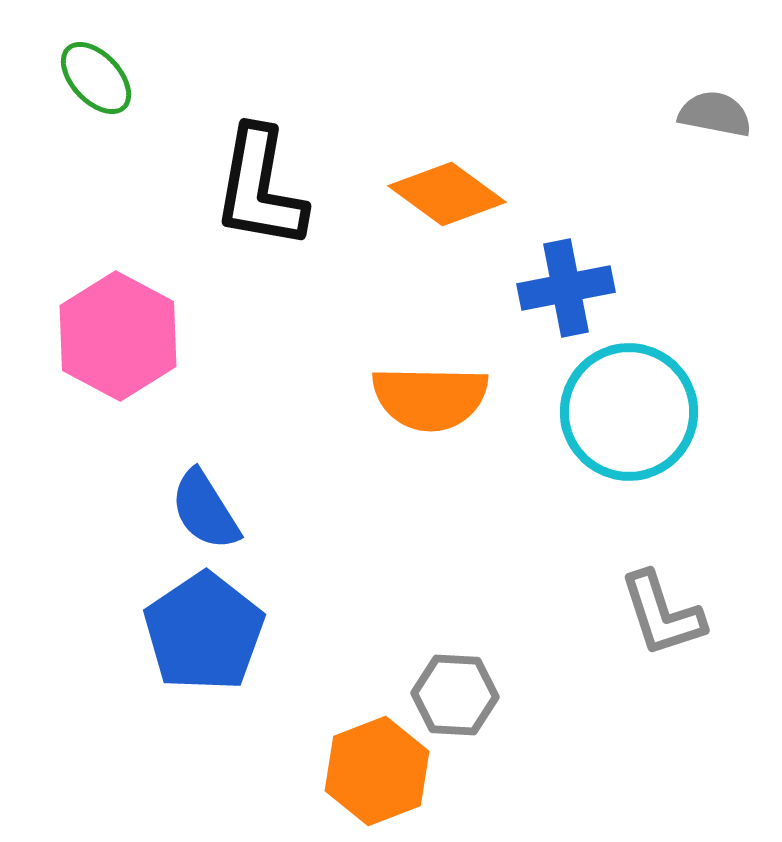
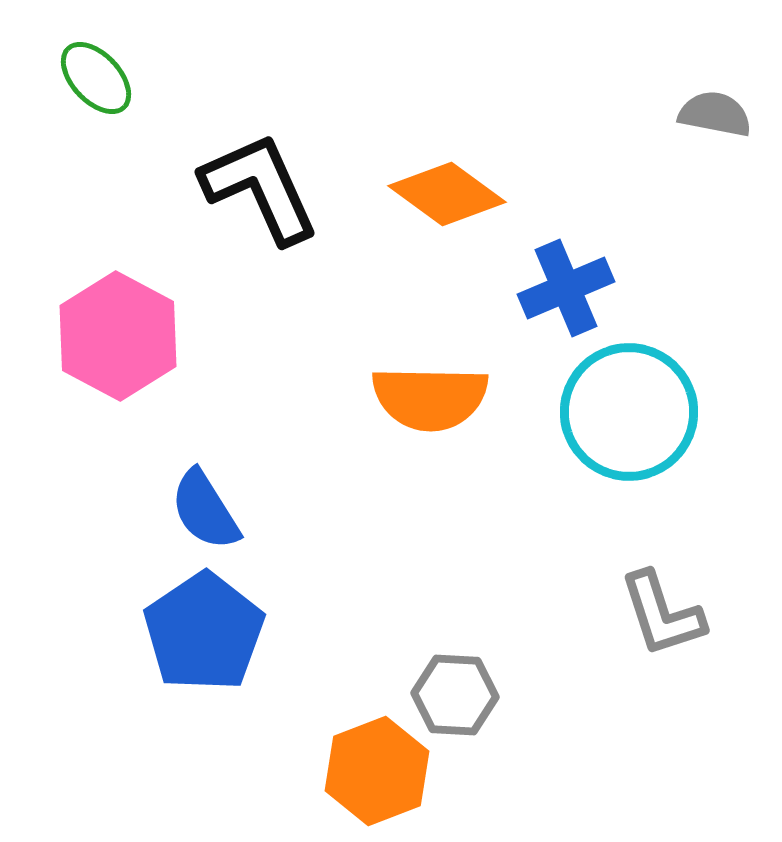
black L-shape: rotated 146 degrees clockwise
blue cross: rotated 12 degrees counterclockwise
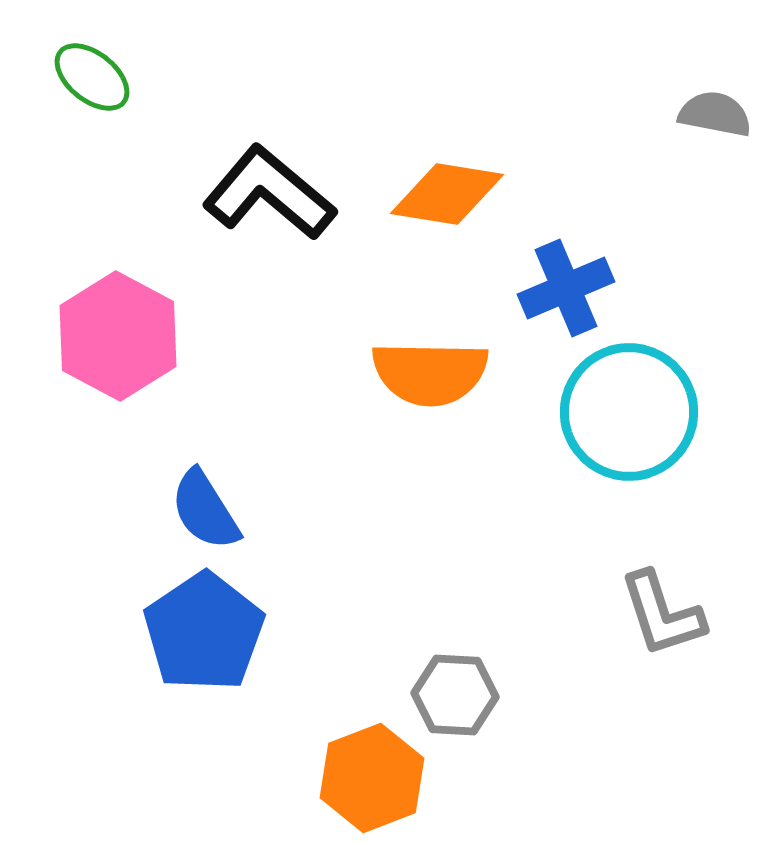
green ellipse: moved 4 px left, 1 px up; rotated 8 degrees counterclockwise
black L-shape: moved 9 px right, 5 px down; rotated 26 degrees counterclockwise
orange diamond: rotated 27 degrees counterclockwise
orange semicircle: moved 25 px up
orange hexagon: moved 5 px left, 7 px down
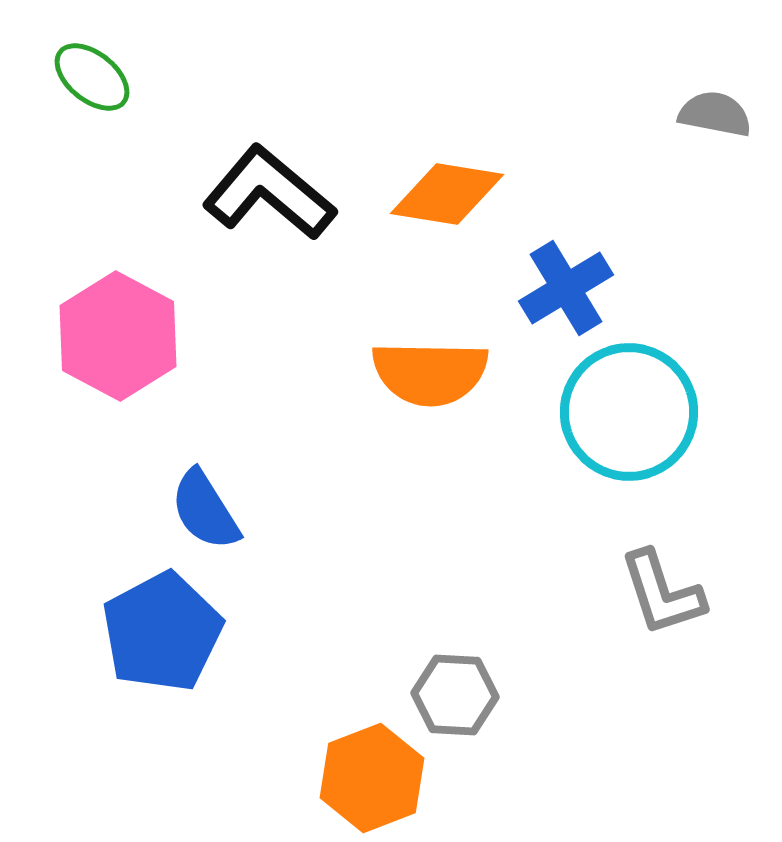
blue cross: rotated 8 degrees counterclockwise
gray L-shape: moved 21 px up
blue pentagon: moved 42 px left; rotated 6 degrees clockwise
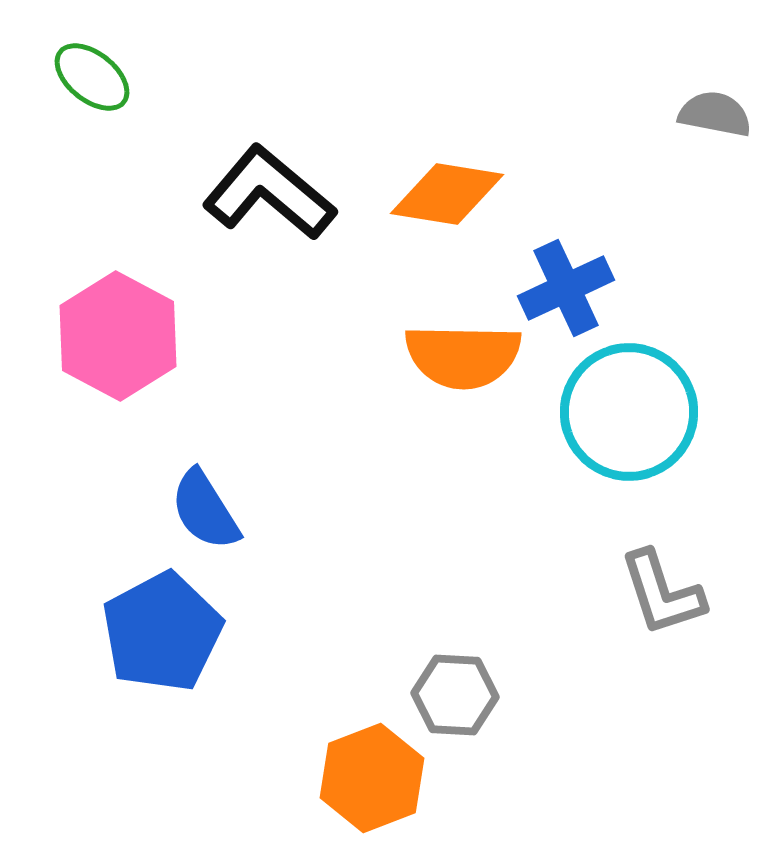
blue cross: rotated 6 degrees clockwise
orange semicircle: moved 33 px right, 17 px up
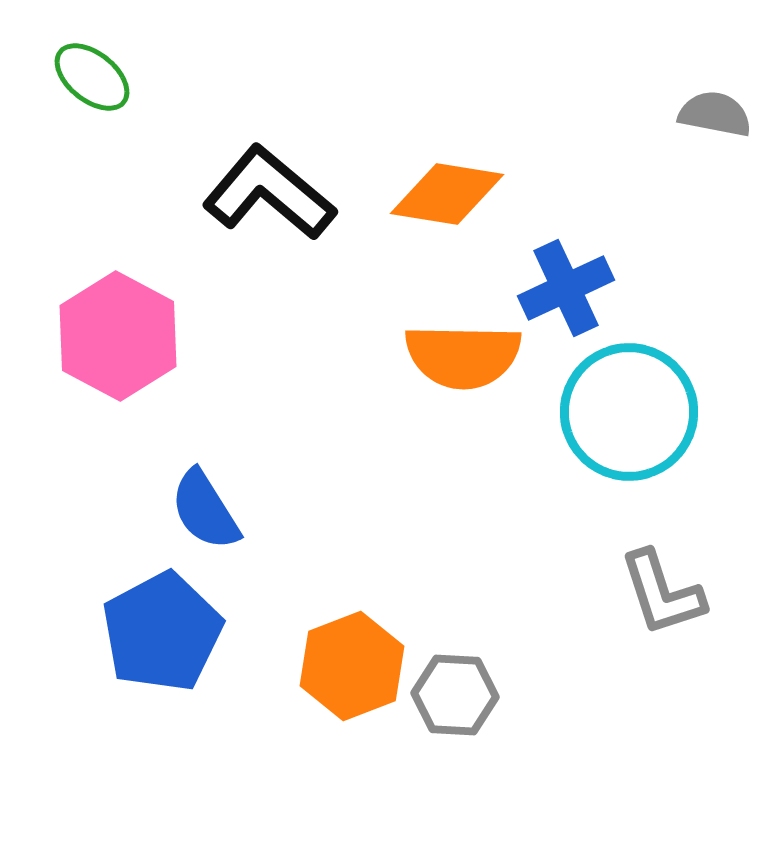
orange hexagon: moved 20 px left, 112 px up
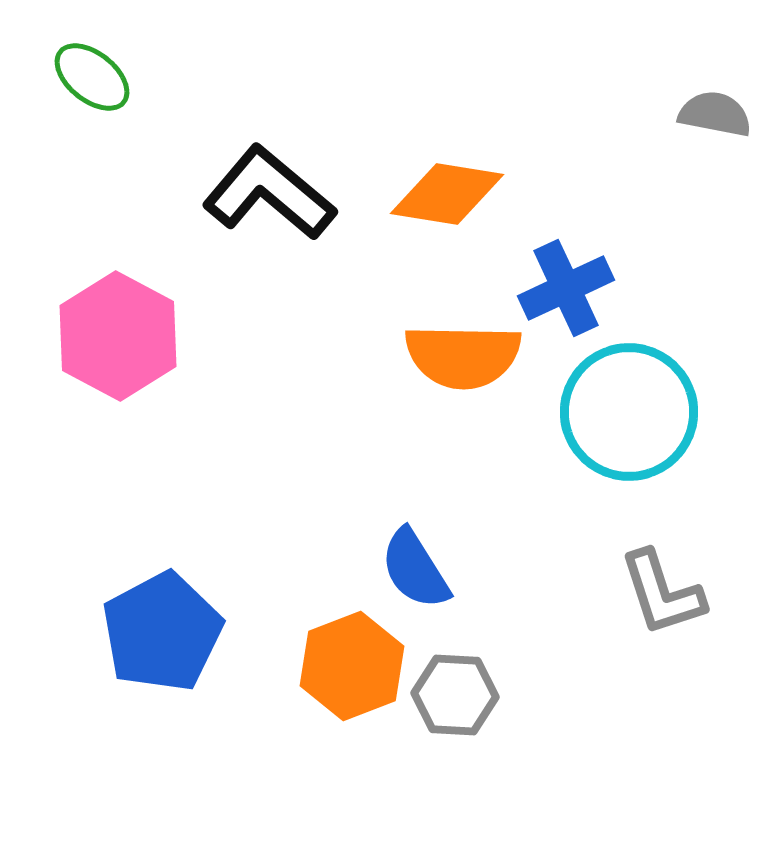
blue semicircle: moved 210 px right, 59 px down
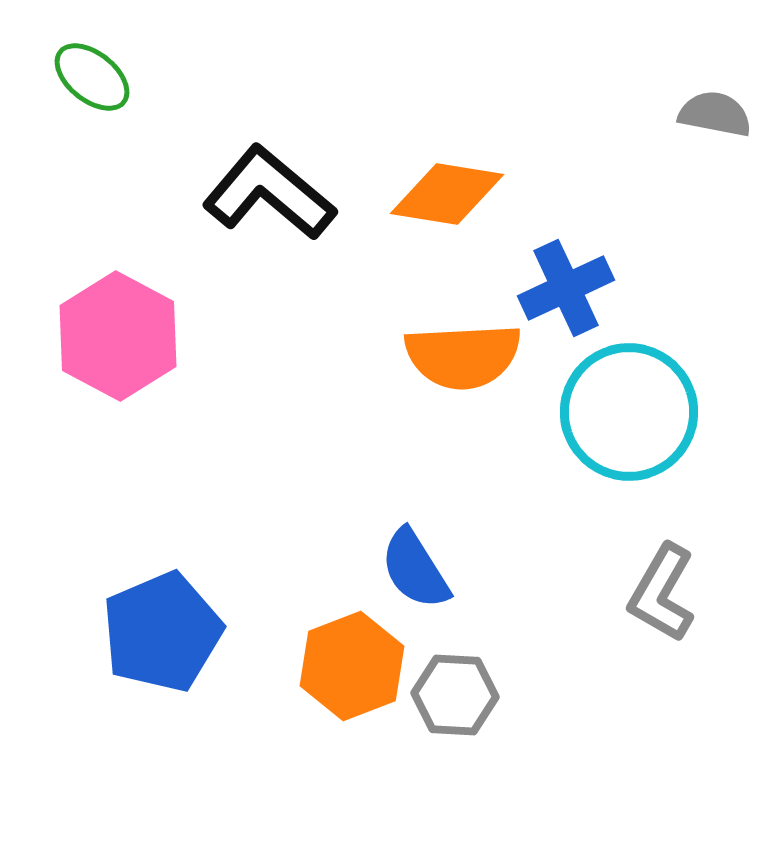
orange semicircle: rotated 4 degrees counterclockwise
gray L-shape: rotated 48 degrees clockwise
blue pentagon: rotated 5 degrees clockwise
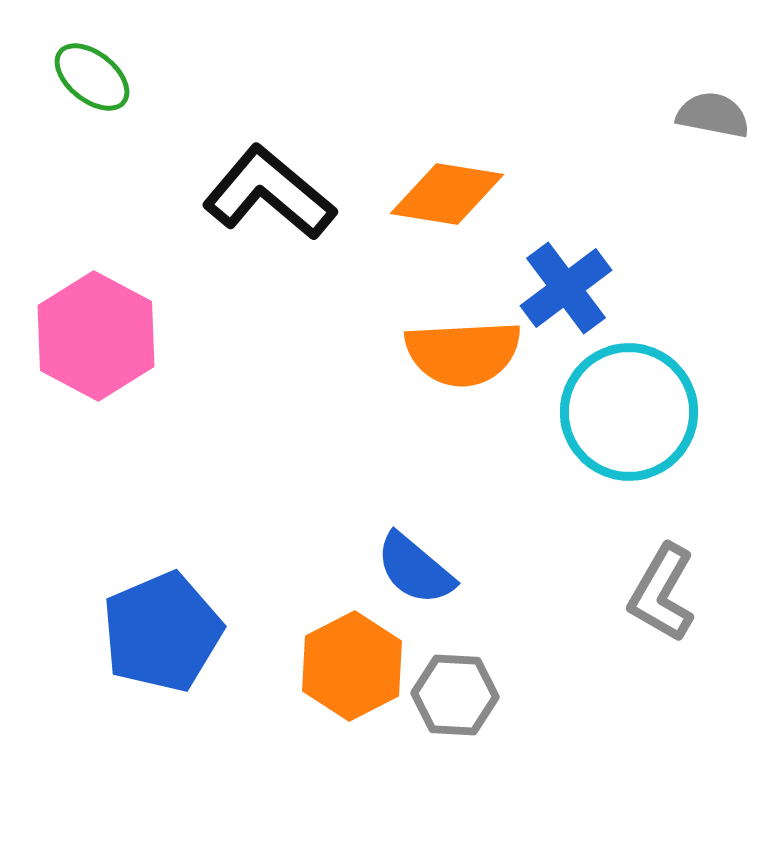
gray semicircle: moved 2 px left, 1 px down
blue cross: rotated 12 degrees counterclockwise
pink hexagon: moved 22 px left
orange semicircle: moved 3 px up
blue semicircle: rotated 18 degrees counterclockwise
orange hexagon: rotated 6 degrees counterclockwise
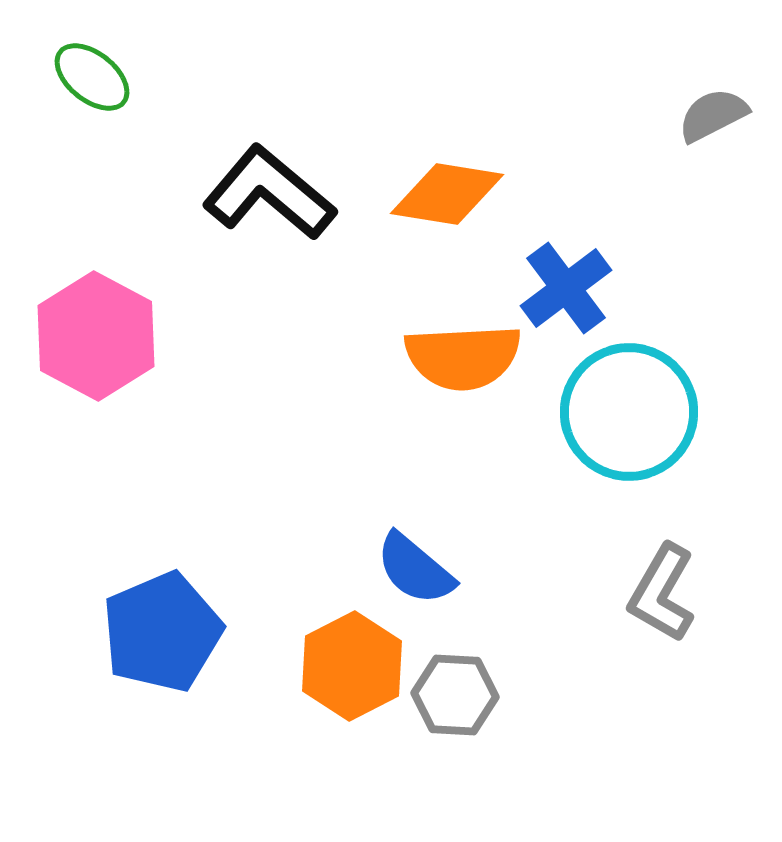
gray semicircle: rotated 38 degrees counterclockwise
orange semicircle: moved 4 px down
